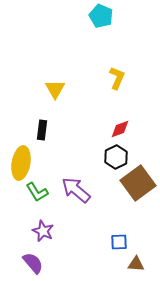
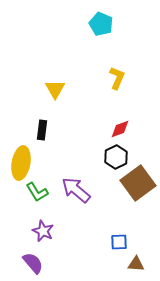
cyan pentagon: moved 8 px down
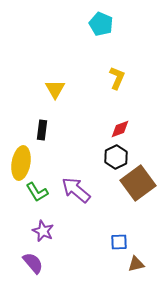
brown triangle: rotated 18 degrees counterclockwise
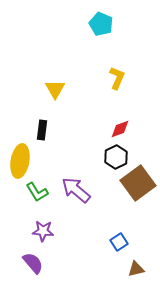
yellow ellipse: moved 1 px left, 2 px up
purple star: rotated 20 degrees counterclockwise
blue square: rotated 30 degrees counterclockwise
brown triangle: moved 5 px down
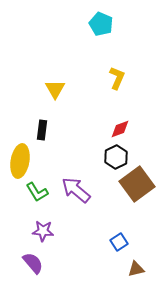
brown square: moved 1 px left, 1 px down
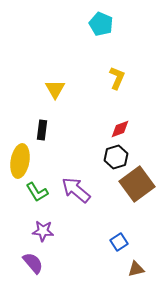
black hexagon: rotated 10 degrees clockwise
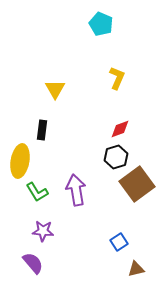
purple arrow: rotated 40 degrees clockwise
